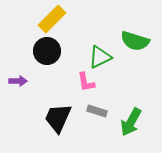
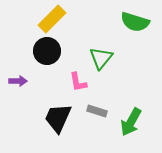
green semicircle: moved 19 px up
green triangle: moved 1 px right, 1 px down; rotated 25 degrees counterclockwise
pink L-shape: moved 8 px left
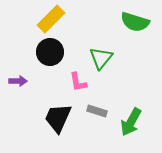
yellow rectangle: moved 1 px left
black circle: moved 3 px right, 1 px down
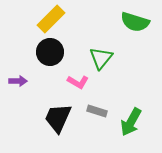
pink L-shape: rotated 50 degrees counterclockwise
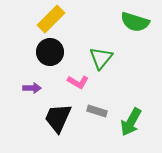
purple arrow: moved 14 px right, 7 px down
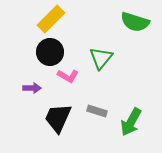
pink L-shape: moved 10 px left, 6 px up
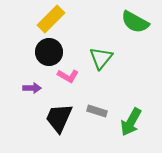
green semicircle: rotated 12 degrees clockwise
black circle: moved 1 px left
black trapezoid: moved 1 px right
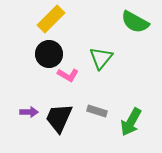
black circle: moved 2 px down
pink L-shape: moved 1 px up
purple arrow: moved 3 px left, 24 px down
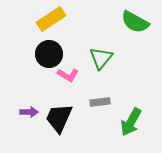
yellow rectangle: rotated 12 degrees clockwise
gray rectangle: moved 3 px right, 9 px up; rotated 24 degrees counterclockwise
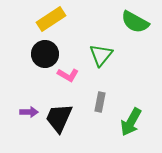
black circle: moved 4 px left
green triangle: moved 3 px up
gray rectangle: rotated 72 degrees counterclockwise
